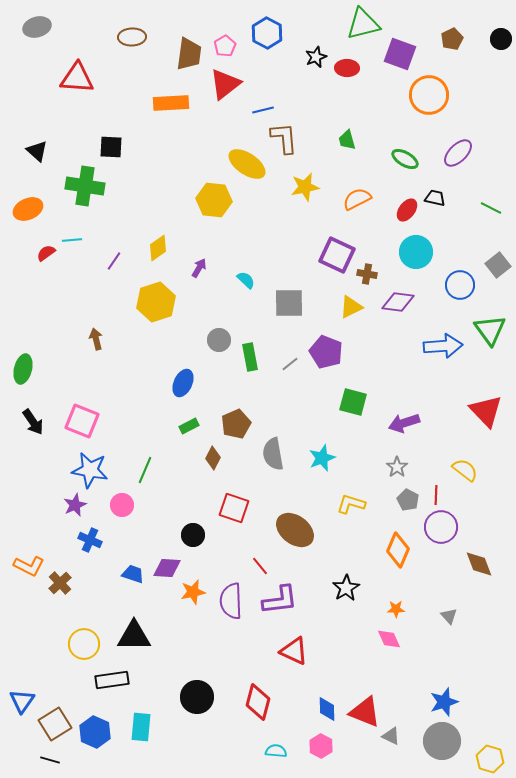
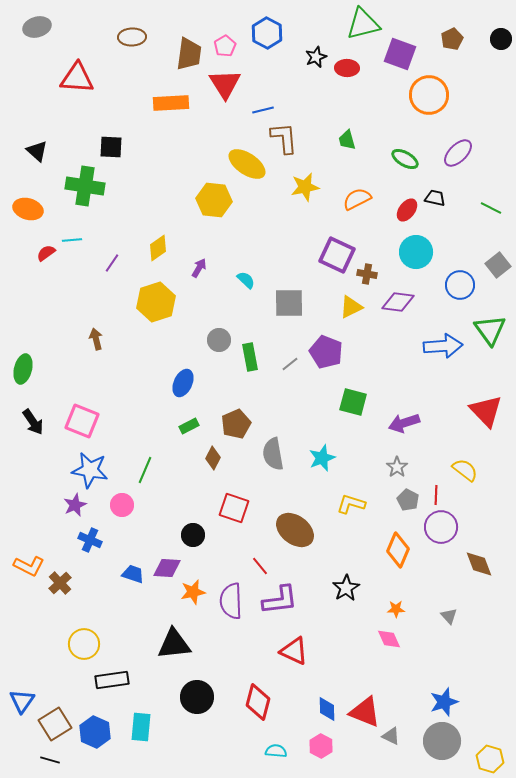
red triangle at (225, 84): rotated 24 degrees counterclockwise
orange ellipse at (28, 209): rotated 40 degrees clockwise
purple line at (114, 261): moved 2 px left, 2 px down
black triangle at (134, 636): moved 40 px right, 8 px down; rotated 6 degrees counterclockwise
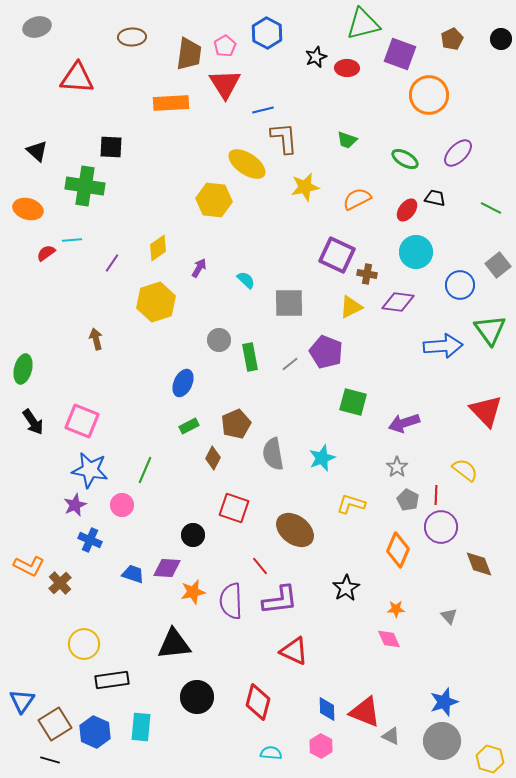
green trapezoid at (347, 140): rotated 55 degrees counterclockwise
cyan semicircle at (276, 751): moved 5 px left, 2 px down
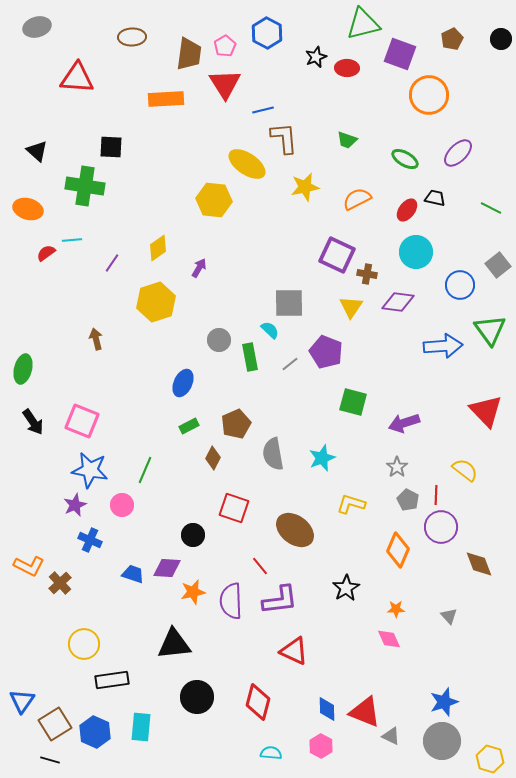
orange rectangle at (171, 103): moved 5 px left, 4 px up
cyan semicircle at (246, 280): moved 24 px right, 50 px down
yellow triangle at (351, 307): rotated 30 degrees counterclockwise
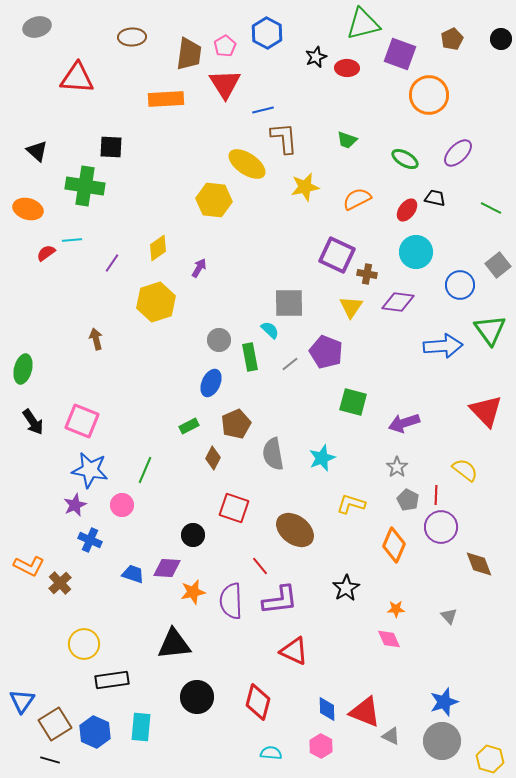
blue ellipse at (183, 383): moved 28 px right
orange diamond at (398, 550): moved 4 px left, 5 px up
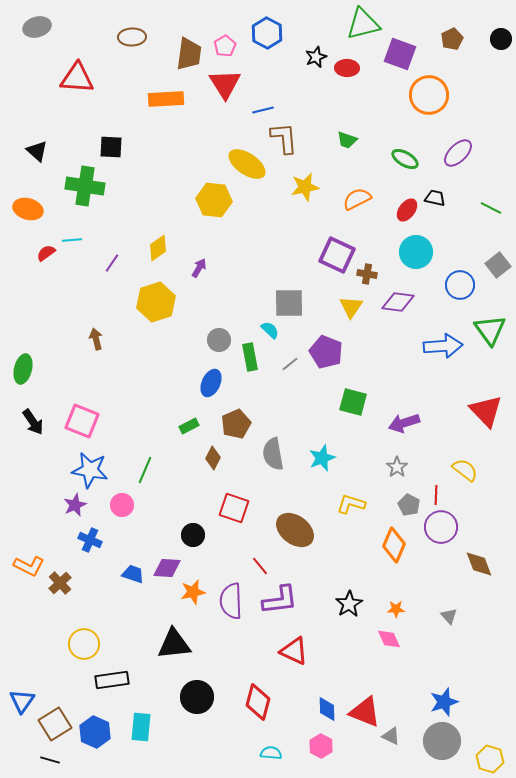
gray pentagon at (408, 500): moved 1 px right, 5 px down
black star at (346, 588): moved 3 px right, 16 px down
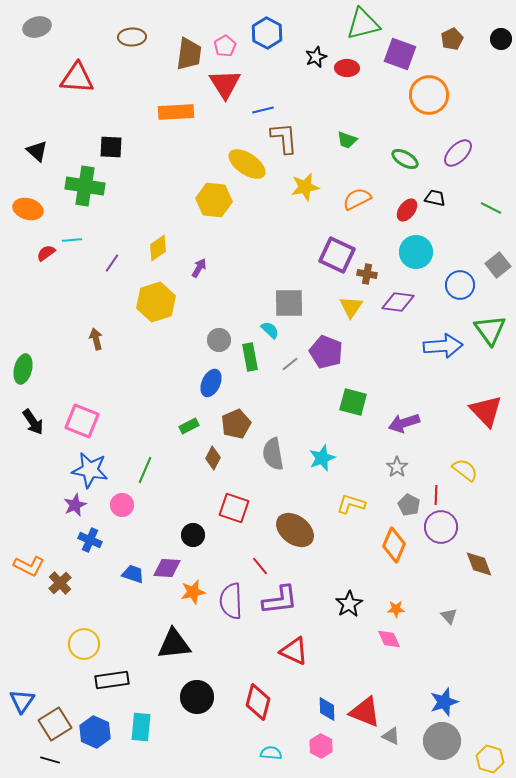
orange rectangle at (166, 99): moved 10 px right, 13 px down
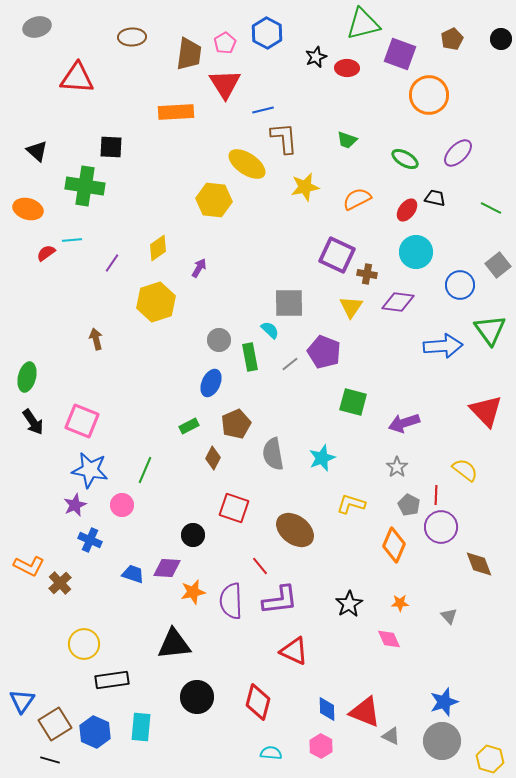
pink pentagon at (225, 46): moved 3 px up
purple pentagon at (326, 352): moved 2 px left
green ellipse at (23, 369): moved 4 px right, 8 px down
orange star at (396, 609): moved 4 px right, 6 px up
